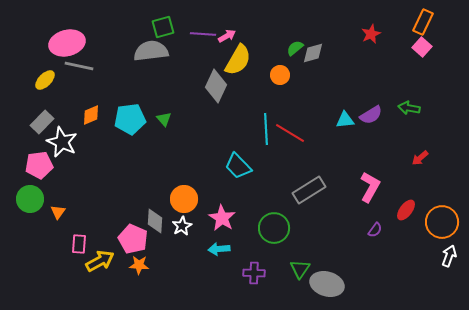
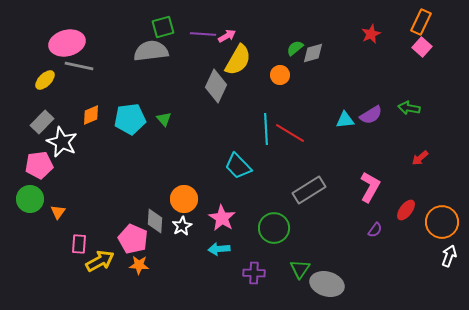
orange rectangle at (423, 22): moved 2 px left
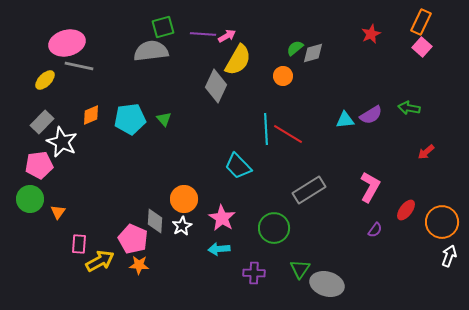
orange circle at (280, 75): moved 3 px right, 1 px down
red line at (290, 133): moved 2 px left, 1 px down
red arrow at (420, 158): moved 6 px right, 6 px up
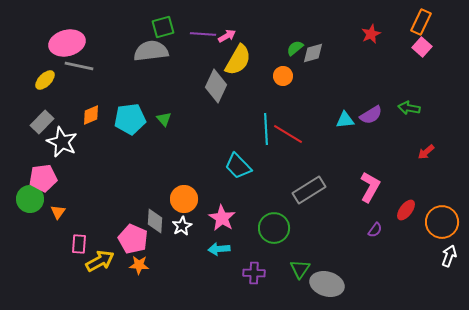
pink pentagon at (39, 165): moved 4 px right, 13 px down
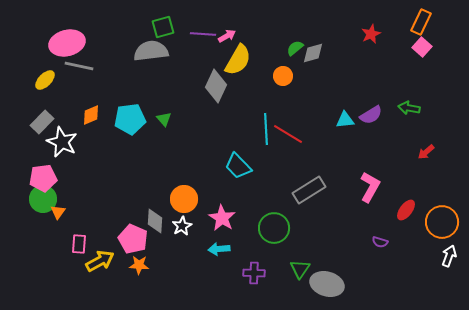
green circle at (30, 199): moved 13 px right
purple semicircle at (375, 230): moved 5 px right, 12 px down; rotated 70 degrees clockwise
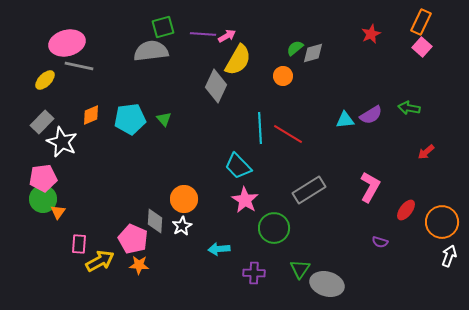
cyan line at (266, 129): moved 6 px left, 1 px up
pink star at (222, 218): moved 23 px right, 18 px up
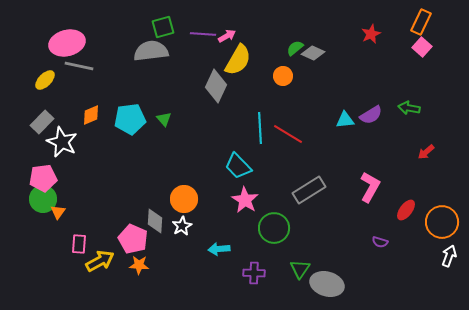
gray diamond at (313, 53): rotated 40 degrees clockwise
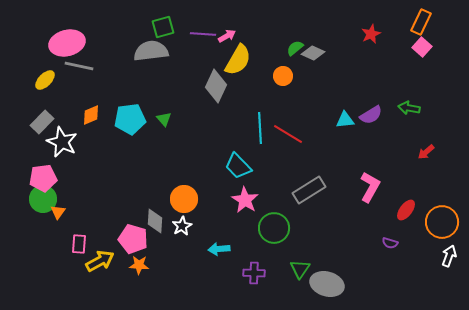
pink pentagon at (133, 239): rotated 8 degrees counterclockwise
purple semicircle at (380, 242): moved 10 px right, 1 px down
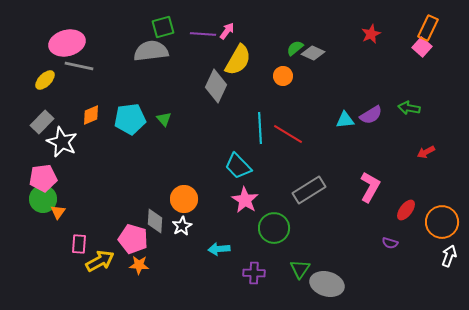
orange rectangle at (421, 22): moved 7 px right, 6 px down
pink arrow at (227, 36): moved 5 px up; rotated 24 degrees counterclockwise
red arrow at (426, 152): rotated 12 degrees clockwise
